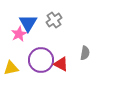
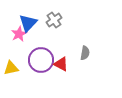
blue triangle: rotated 12 degrees clockwise
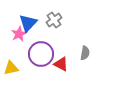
purple circle: moved 6 px up
